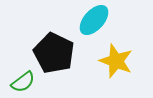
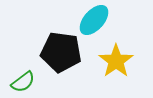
black pentagon: moved 7 px right, 1 px up; rotated 18 degrees counterclockwise
yellow star: rotated 16 degrees clockwise
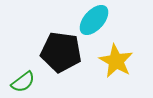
yellow star: rotated 8 degrees counterclockwise
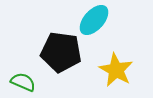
yellow star: moved 9 px down
green semicircle: rotated 120 degrees counterclockwise
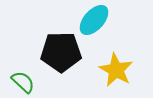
black pentagon: rotated 9 degrees counterclockwise
green semicircle: rotated 20 degrees clockwise
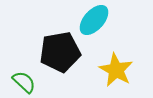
black pentagon: moved 1 px left; rotated 9 degrees counterclockwise
green semicircle: moved 1 px right
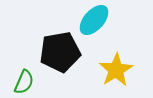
yellow star: rotated 12 degrees clockwise
green semicircle: rotated 70 degrees clockwise
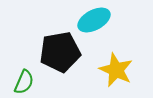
cyan ellipse: rotated 20 degrees clockwise
yellow star: rotated 16 degrees counterclockwise
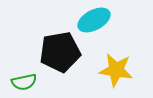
yellow star: rotated 16 degrees counterclockwise
green semicircle: rotated 55 degrees clockwise
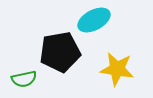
yellow star: moved 1 px right, 1 px up
green semicircle: moved 3 px up
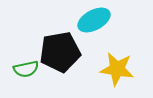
green semicircle: moved 2 px right, 10 px up
